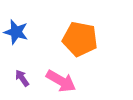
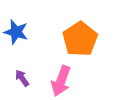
orange pentagon: rotated 28 degrees clockwise
pink arrow: rotated 80 degrees clockwise
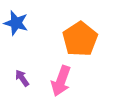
blue star: moved 9 px up
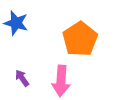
pink arrow: rotated 16 degrees counterclockwise
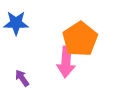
blue star: rotated 15 degrees counterclockwise
pink arrow: moved 5 px right, 19 px up
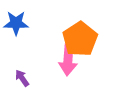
pink arrow: moved 2 px right, 2 px up
